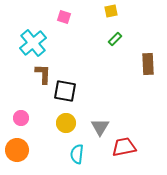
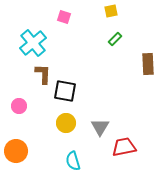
pink circle: moved 2 px left, 12 px up
orange circle: moved 1 px left, 1 px down
cyan semicircle: moved 4 px left, 7 px down; rotated 24 degrees counterclockwise
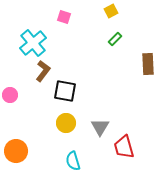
yellow square: rotated 16 degrees counterclockwise
brown L-shape: moved 3 px up; rotated 35 degrees clockwise
pink circle: moved 9 px left, 11 px up
red trapezoid: rotated 95 degrees counterclockwise
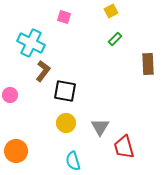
cyan cross: moved 2 px left; rotated 24 degrees counterclockwise
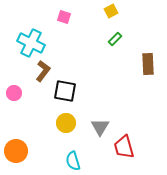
pink circle: moved 4 px right, 2 px up
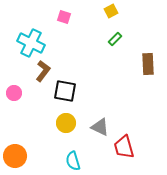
gray triangle: rotated 36 degrees counterclockwise
orange circle: moved 1 px left, 5 px down
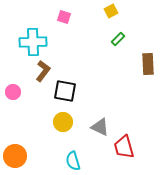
green rectangle: moved 3 px right
cyan cross: moved 2 px right, 1 px up; rotated 28 degrees counterclockwise
pink circle: moved 1 px left, 1 px up
yellow circle: moved 3 px left, 1 px up
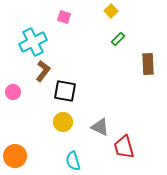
yellow square: rotated 16 degrees counterclockwise
cyan cross: rotated 24 degrees counterclockwise
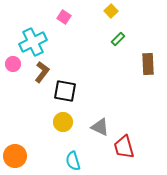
pink square: rotated 16 degrees clockwise
brown L-shape: moved 1 px left, 1 px down
pink circle: moved 28 px up
